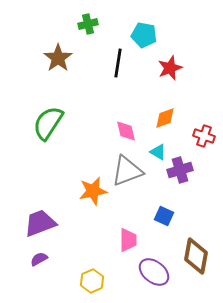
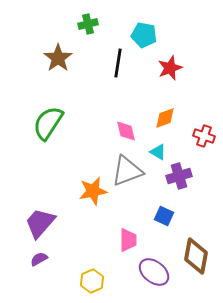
purple cross: moved 1 px left, 6 px down
purple trapezoid: rotated 28 degrees counterclockwise
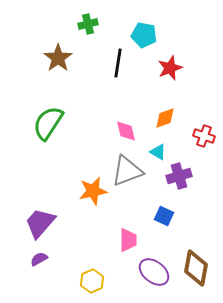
brown diamond: moved 12 px down
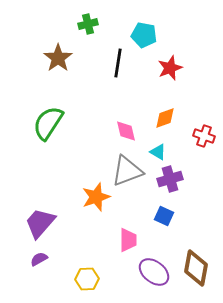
purple cross: moved 9 px left, 3 px down
orange star: moved 3 px right, 6 px down; rotated 8 degrees counterclockwise
yellow hexagon: moved 5 px left, 2 px up; rotated 20 degrees clockwise
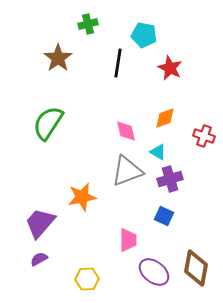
red star: rotated 25 degrees counterclockwise
orange star: moved 14 px left; rotated 8 degrees clockwise
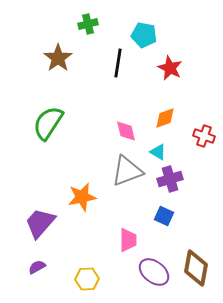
purple semicircle: moved 2 px left, 8 px down
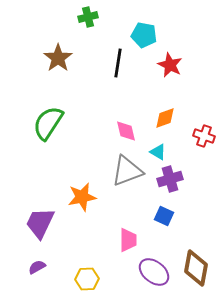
green cross: moved 7 px up
red star: moved 3 px up
purple trapezoid: rotated 16 degrees counterclockwise
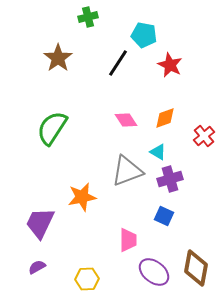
black line: rotated 24 degrees clockwise
green semicircle: moved 4 px right, 5 px down
pink diamond: moved 11 px up; rotated 20 degrees counterclockwise
red cross: rotated 30 degrees clockwise
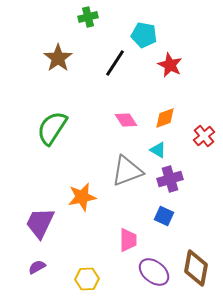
black line: moved 3 px left
cyan triangle: moved 2 px up
